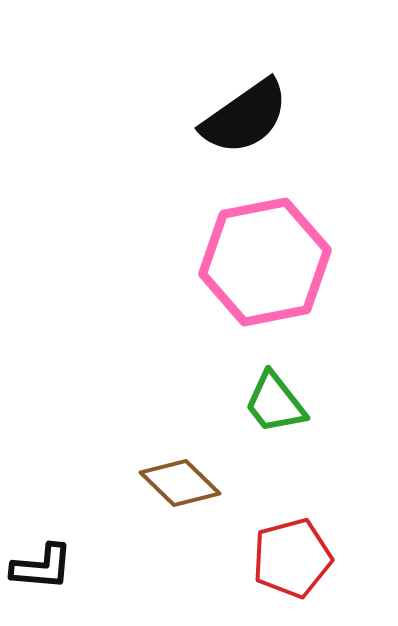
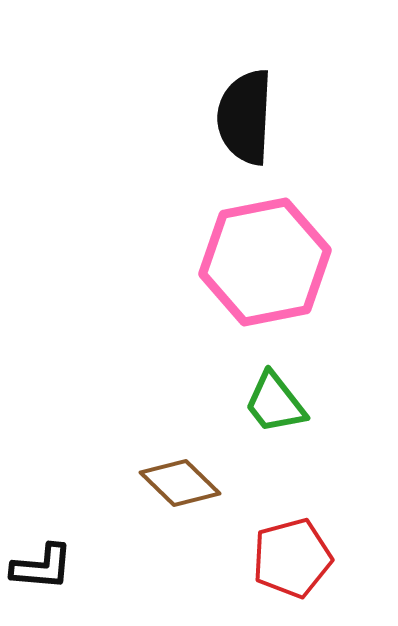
black semicircle: rotated 128 degrees clockwise
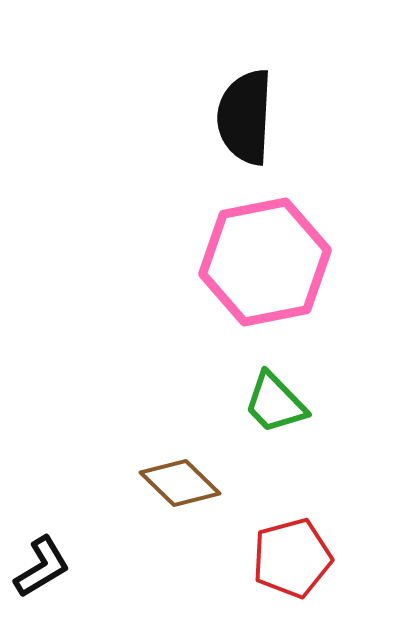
green trapezoid: rotated 6 degrees counterclockwise
black L-shape: rotated 36 degrees counterclockwise
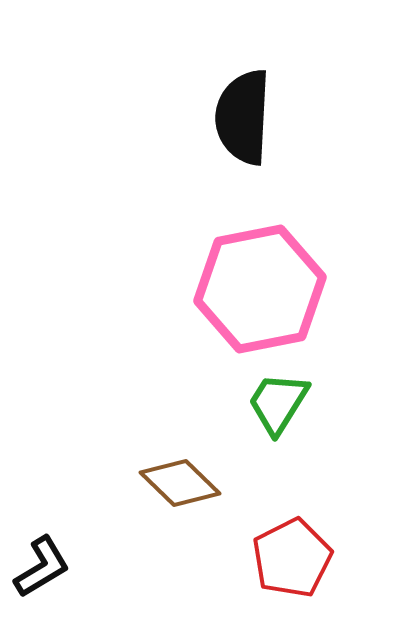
black semicircle: moved 2 px left
pink hexagon: moved 5 px left, 27 px down
green trapezoid: moved 3 px right; rotated 76 degrees clockwise
red pentagon: rotated 12 degrees counterclockwise
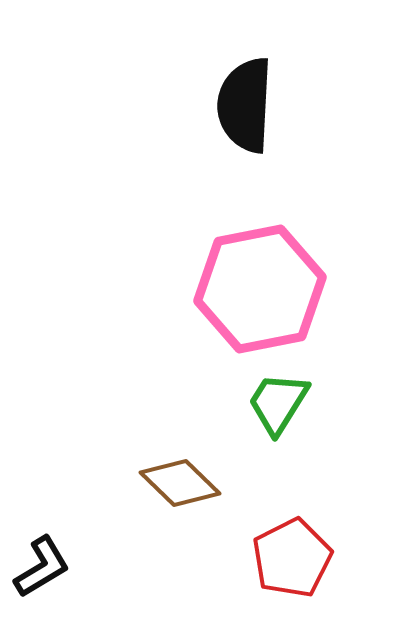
black semicircle: moved 2 px right, 12 px up
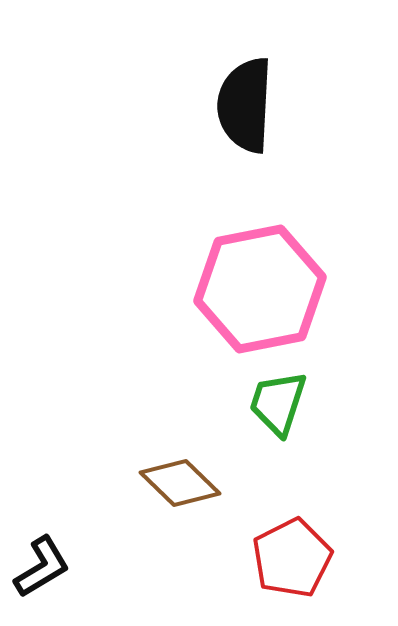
green trapezoid: rotated 14 degrees counterclockwise
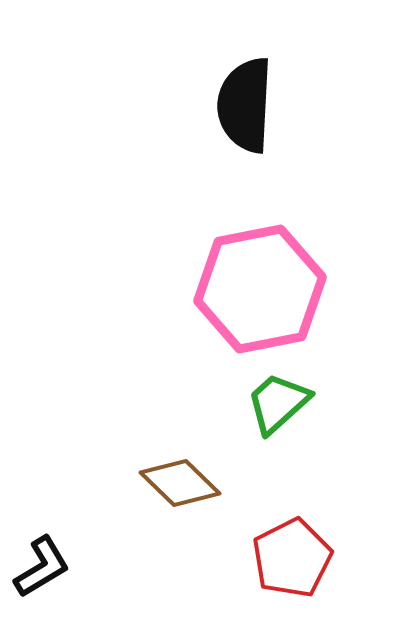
green trapezoid: rotated 30 degrees clockwise
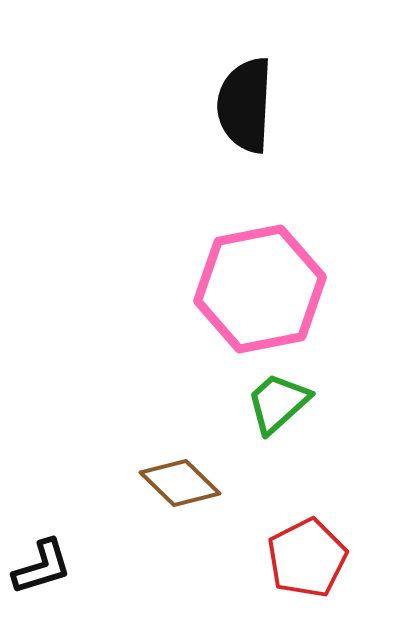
red pentagon: moved 15 px right
black L-shape: rotated 14 degrees clockwise
